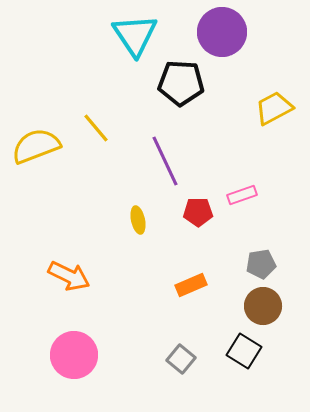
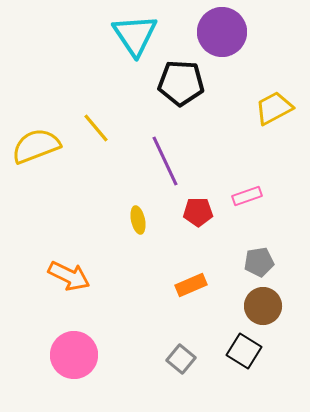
pink rectangle: moved 5 px right, 1 px down
gray pentagon: moved 2 px left, 2 px up
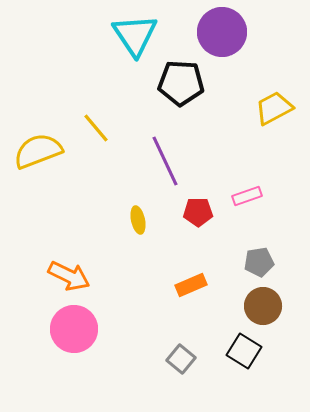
yellow semicircle: moved 2 px right, 5 px down
pink circle: moved 26 px up
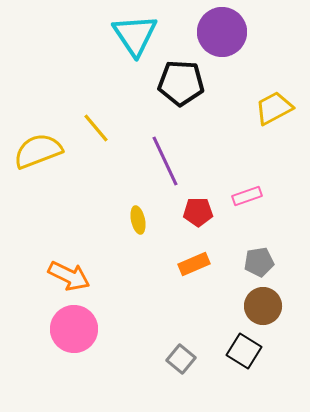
orange rectangle: moved 3 px right, 21 px up
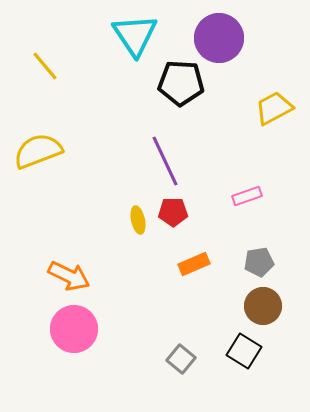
purple circle: moved 3 px left, 6 px down
yellow line: moved 51 px left, 62 px up
red pentagon: moved 25 px left
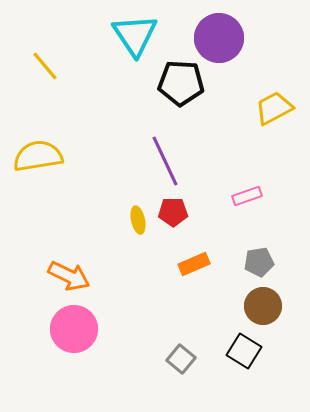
yellow semicircle: moved 5 px down; rotated 12 degrees clockwise
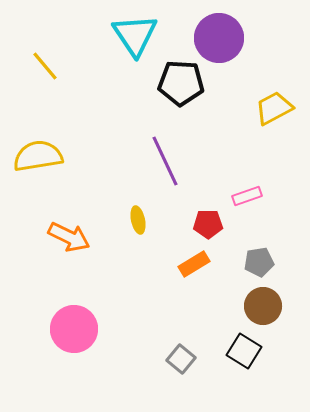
red pentagon: moved 35 px right, 12 px down
orange rectangle: rotated 8 degrees counterclockwise
orange arrow: moved 39 px up
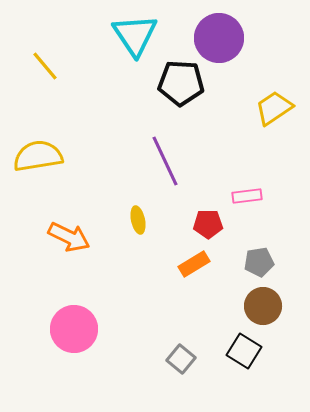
yellow trapezoid: rotated 6 degrees counterclockwise
pink rectangle: rotated 12 degrees clockwise
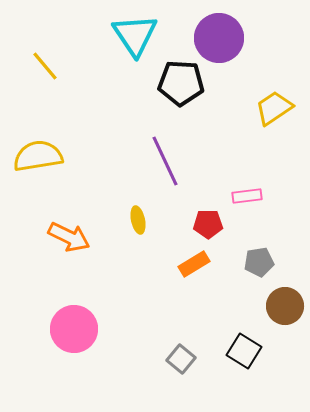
brown circle: moved 22 px right
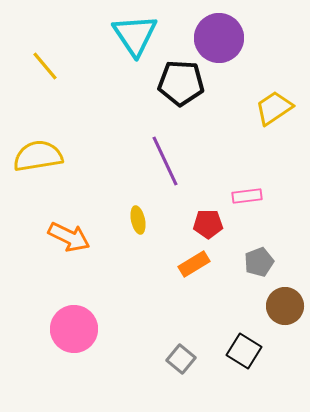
gray pentagon: rotated 12 degrees counterclockwise
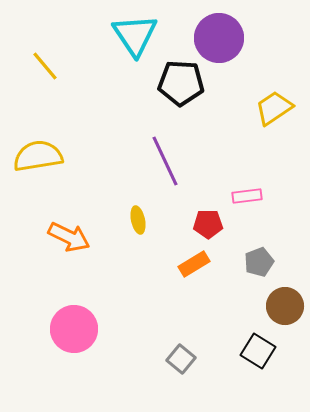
black square: moved 14 px right
